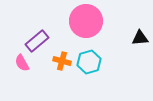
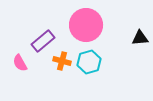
pink circle: moved 4 px down
purple rectangle: moved 6 px right
pink semicircle: moved 2 px left
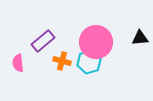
pink circle: moved 10 px right, 17 px down
pink semicircle: moved 2 px left; rotated 24 degrees clockwise
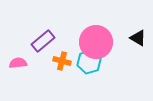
black triangle: moved 2 px left; rotated 36 degrees clockwise
pink semicircle: rotated 90 degrees clockwise
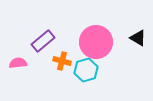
cyan hexagon: moved 3 px left, 8 px down
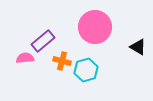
black triangle: moved 9 px down
pink circle: moved 1 px left, 15 px up
pink semicircle: moved 7 px right, 5 px up
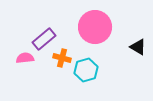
purple rectangle: moved 1 px right, 2 px up
orange cross: moved 3 px up
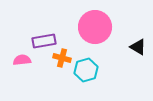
purple rectangle: moved 2 px down; rotated 30 degrees clockwise
pink semicircle: moved 3 px left, 2 px down
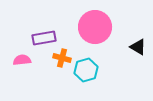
purple rectangle: moved 3 px up
